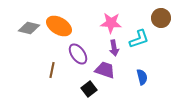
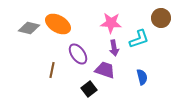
orange ellipse: moved 1 px left, 2 px up
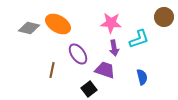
brown circle: moved 3 px right, 1 px up
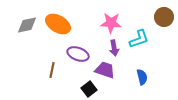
gray diamond: moved 2 px left, 3 px up; rotated 25 degrees counterclockwise
purple ellipse: rotated 35 degrees counterclockwise
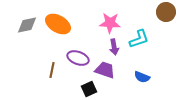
brown circle: moved 2 px right, 5 px up
pink star: moved 1 px left
purple arrow: moved 1 px up
purple ellipse: moved 4 px down
blue semicircle: rotated 126 degrees clockwise
black square: rotated 14 degrees clockwise
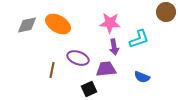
purple trapezoid: moved 1 px right, 1 px up; rotated 25 degrees counterclockwise
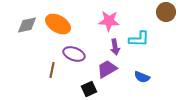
pink star: moved 1 px left, 2 px up
cyan L-shape: rotated 20 degrees clockwise
purple arrow: moved 1 px right
purple ellipse: moved 4 px left, 4 px up
purple trapezoid: moved 1 px right; rotated 25 degrees counterclockwise
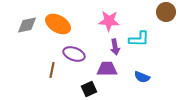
purple trapezoid: rotated 30 degrees clockwise
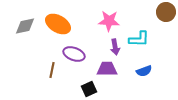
gray diamond: moved 2 px left, 1 px down
blue semicircle: moved 2 px right, 6 px up; rotated 42 degrees counterclockwise
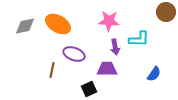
blue semicircle: moved 10 px right, 3 px down; rotated 35 degrees counterclockwise
